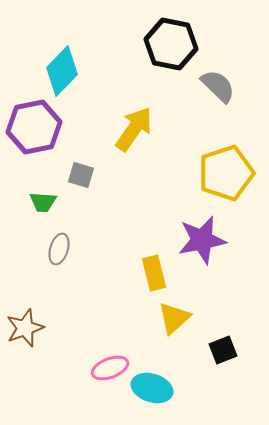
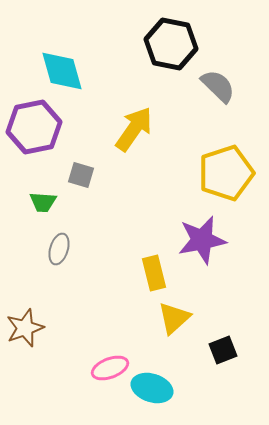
cyan diamond: rotated 60 degrees counterclockwise
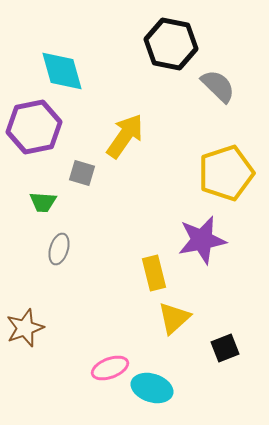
yellow arrow: moved 9 px left, 7 px down
gray square: moved 1 px right, 2 px up
black square: moved 2 px right, 2 px up
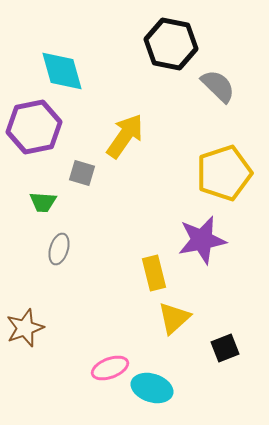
yellow pentagon: moved 2 px left
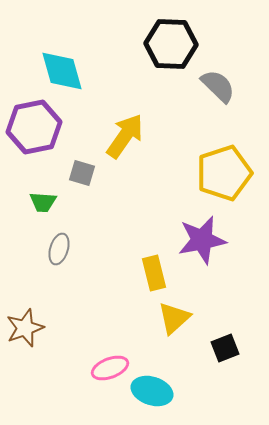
black hexagon: rotated 9 degrees counterclockwise
cyan ellipse: moved 3 px down
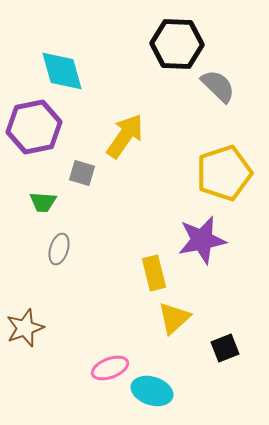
black hexagon: moved 6 px right
